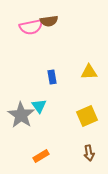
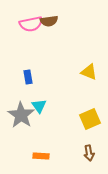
pink semicircle: moved 3 px up
yellow triangle: rotated 24 degrees clockwise
blue rectangle: moved 24 px left
yellow square: moved 3 px right, 3 px down
orange rectangle: rotated 35 degrees clockwise
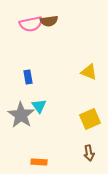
orange rectangle: moved 2 px left, 6 px down
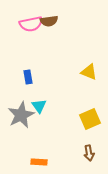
gray star: rotated 12 degrees clockwise
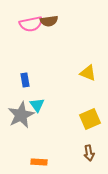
yellow triangle: moved 1 px left, 1 px down
blue rectangle: moved 3 px left, 3 px down
cyan triangle: moved 2 px left, 1 px up
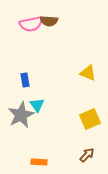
brown semicircle: rotated 12 degrees clockwise
brown arrow: moved 2 px left, 2 px down; rotated 126 degrees counterclockwise
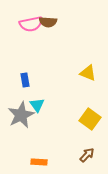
brown semicircle: moved 1 px left, 1 px down
yellow square: rotated 30 degrees counterclockwise
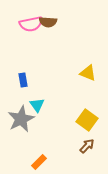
blue rectangle: moved 2 px left
gray star: moved 4 px down
yellow square: moved 3 px left, 1 px down
brown arrow: moved 9 px up
orange rectangle: rotated 49 degrees counterclockwise
